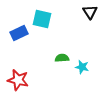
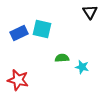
cyan square: moved 10 px down
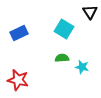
cyan square: moved 22 px right; rotated 18 degrees clockwise
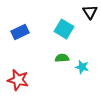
blue rectangle: moved 1 px right, 1 px up
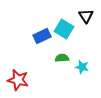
black triangle: moved 4 px left, 4 px down
blue rectangle: moved 22 px right, 4 px down
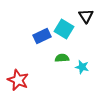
red star: rotated 10 degrees clockwise
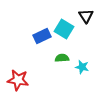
red star: rotated 15 degrees counterclockwise
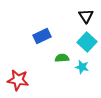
cyan square: moved 23 px right, 13 px down; rotated 12 degrees clockwise
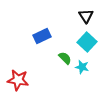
green semicircle: moved 3 px right; rotated 48 degrees clockwise
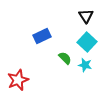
cyan star: moved 3 px right, 2 px up
red star: rotated 30 degrees counterclockwise
